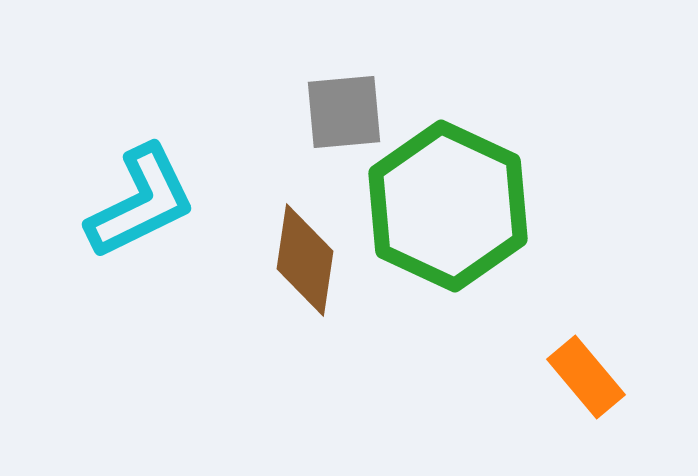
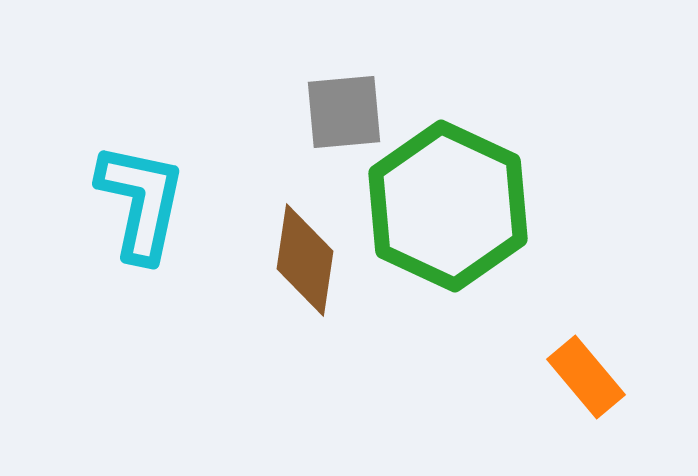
cyan L-shape: rotated 52 degrees counterclockwise
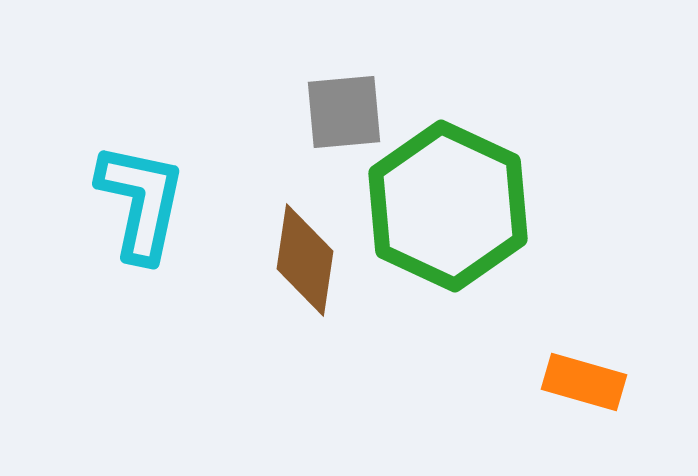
orange rectangle: moved 2 px left, 5 px down; rotated 34 degrees counterclockwise
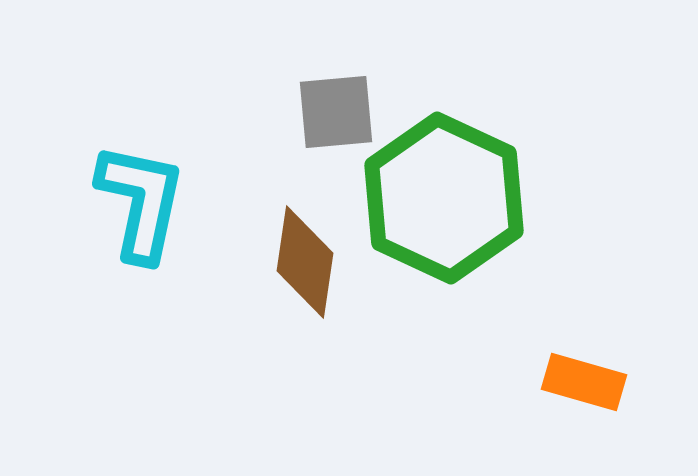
gray square: moved 8 px left
green hexagon: moved 4 px left, 8 px up
brown diamond: moved 2 px down
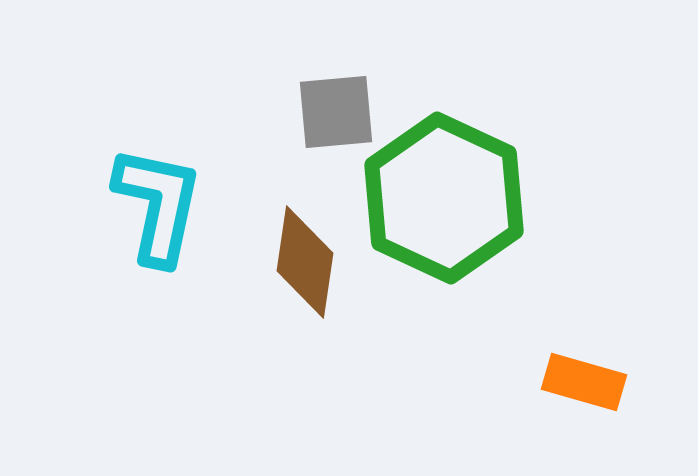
cyan L-shape: moved 17 px right, 3 px down
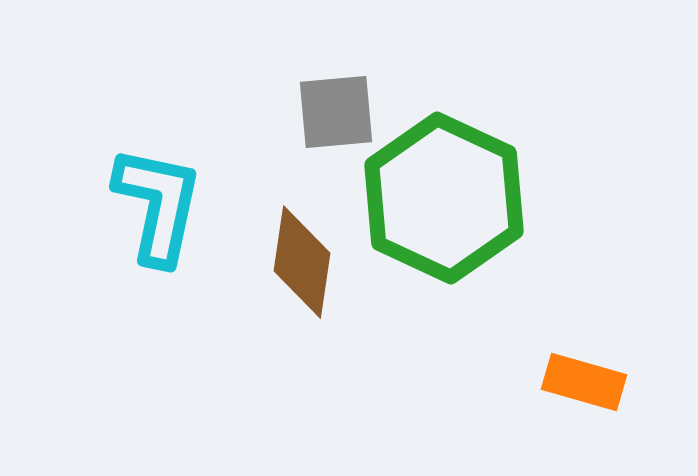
brown diamond: moved 3 px left
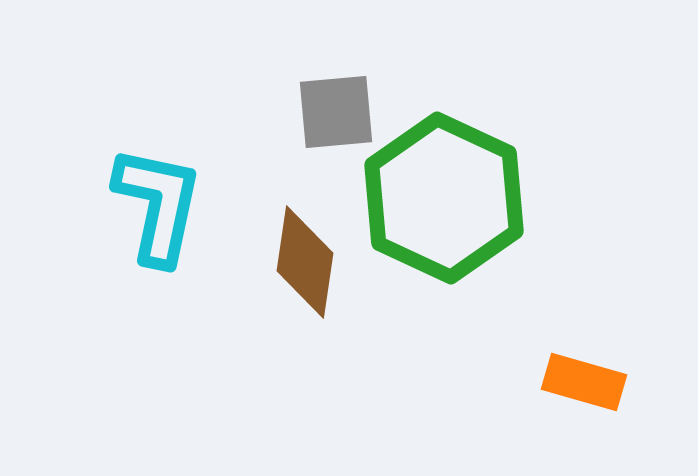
brown diamond: moved 3 px right
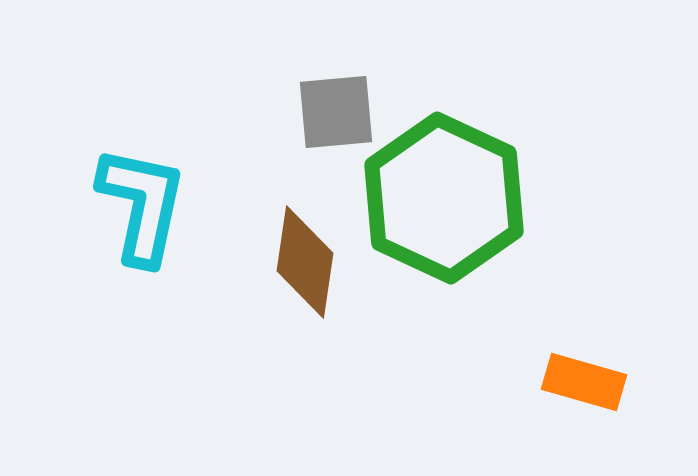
cyan L-shape: moved 16 px left
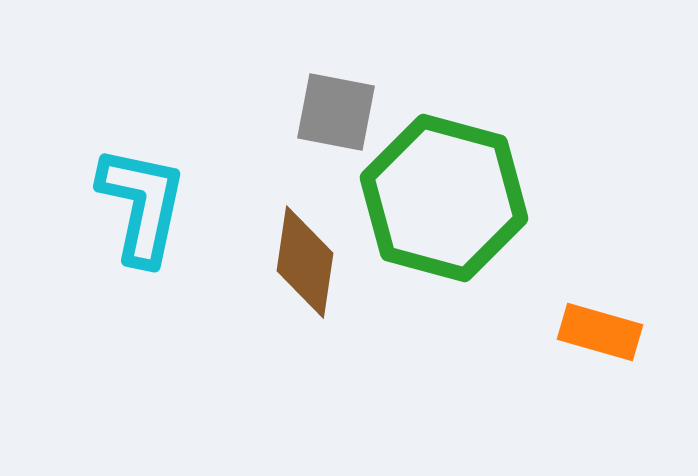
gray square: rotated 16 degrees clockwise
green hexagon: rotated 10 degrees counterclockwise
orange rectangle: moved 16 px right, 50 px up
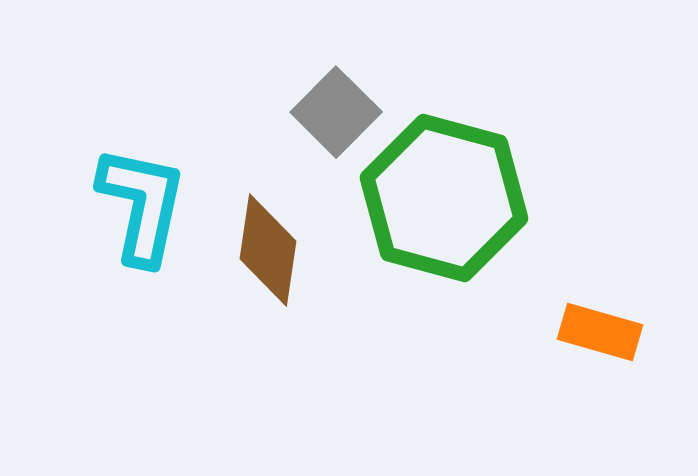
gray square: rotated 34 degrees clockwise
brown diamond: moved 37 px left, 12 px up
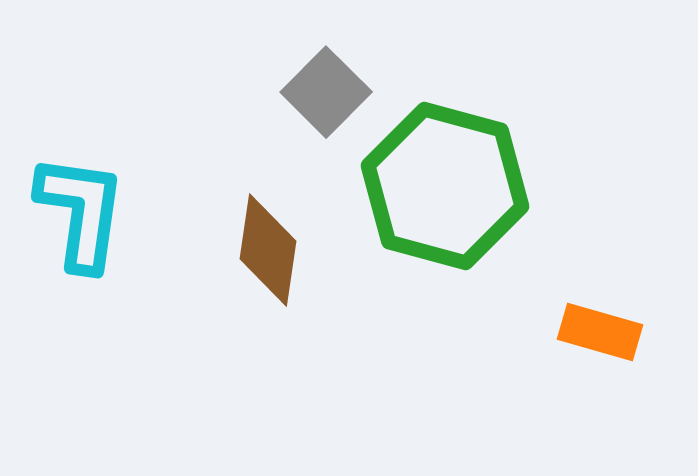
gray square: moved 10 px left, 20 px up
green hexagon: moved 1 px right, 12 px up
cyan L-shape: moved 61 px left, 7 px down; rotated 4 degrees counterclockwise
